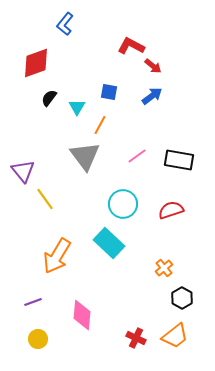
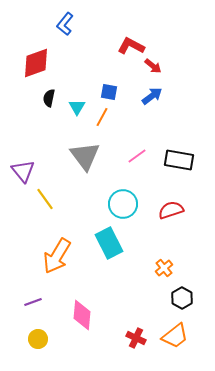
black semicircle: rotated 24 degrees counterclockwise
orange line: moved 2 px right, 8 px up
cyan rectangle: rotated 20 degrees clockwise
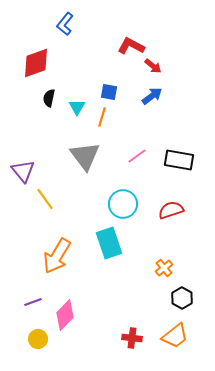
orange line: rotated 12 degrees counterclockwise
cyan rectangle: rotated 8 degrees clockwise
pink diamond: moved 17 px left; rotated 40 degrees clockwise
red cross: moved 4 px left; rotated 18 degrees counterclockwise
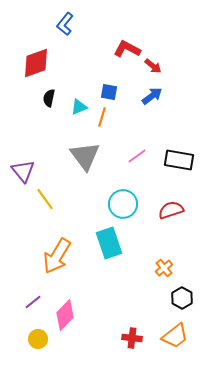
red L-shape: moved 4 px left, 3 px down
cyan triangle: moved 2 px right; rotated 36 degrees clockwise
purple line: rotated 18 degrees counterclockwise
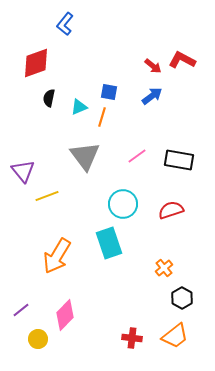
red L-shape: moved 55 px right, 11 px down
yellow line: moved 2 px right, 3 px up; rotated 75 degrees counterclockwise
purple line: moved 12 px left, 8 px down
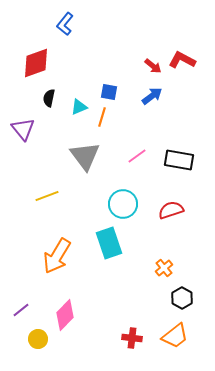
purple triangle: moved 42 px up
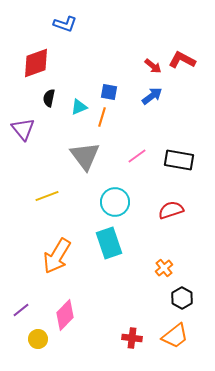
blue L-shape: rotated 110 degrees counterclockwise
cyan circle: moved 8 px left, 2 px up
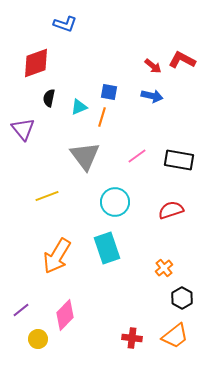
blue arrow: rotated 50 degrees clockwise
cyan rectangle: moved 2 px left, 5 px down
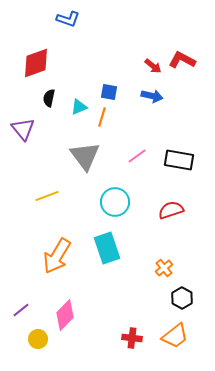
blue L-shape: moved 3 px right, 5 px up
